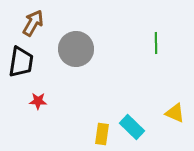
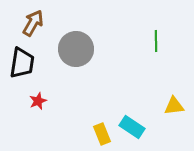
green line: moved 2 px up
black trapezoid: moved 1 px right, 1 px down
red star: rotated 24 degrees counterclockwise
yellow triangle: moved 1 px left, 7 px up; rotated 30 degrees counterclockwise
cyan rectangle: rotated 10 degrees counterclockwise
yellow rectangle: rotated 30 degrees counterclockwise
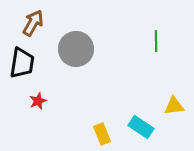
cyan rectangle: moved 9 px right
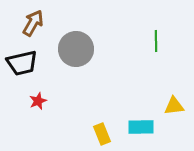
black trapezoid: rotated 68 degrees clockwise
cyan rectangle: rotated 35 degrees counterclockwise
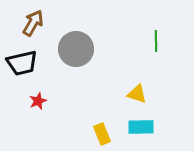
yellow triangle: moved 37 px left, 12 px up; rotated 25 degrees clockwise
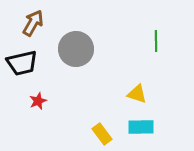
yellow rectangle: rotated 15 degrees counterclockwise
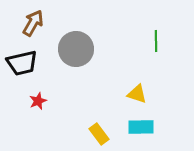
yellow rectangle: moved 3 px left
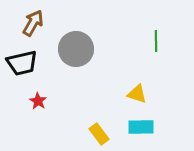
red star: rotated 18 degrees counterclockwise
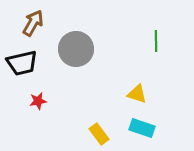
red star: rotated 30 degrees clockwise
cyan rectangle: moved 1 px right, 1 px down; rotated 20 degrees clockwise
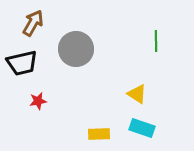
yellow triangle: rotated 15 degrees clockwise
yellow rectangle: rotated 55 degrees counterclockwise
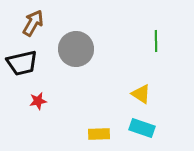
yellow triangle: moved 4 px right
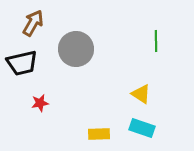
red star: moved 2 px right, 2 px down
